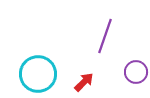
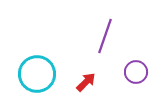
cyan circle: moved 1 px left
red arrow: moved 2 px right
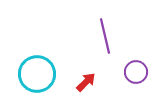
purple line: rotated 32 degrees counterclockwise
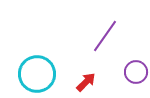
purple line: rotated 48 degrees clockwise
